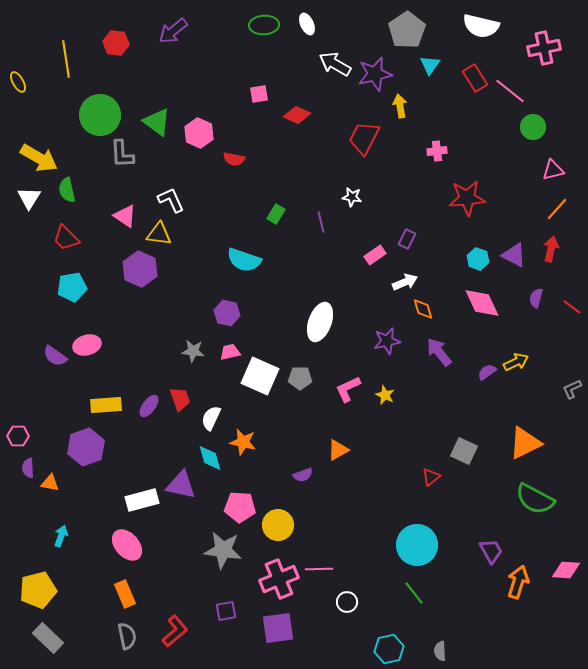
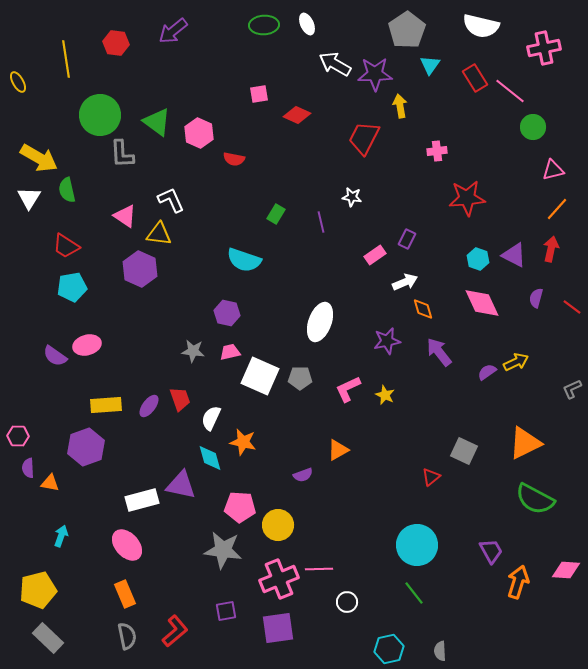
purple star at (375, 74): rotated 12 degrees clockwise
red trapezoid at (66, 238): moved 8 px down; rotated 12 degrees counterclockwise
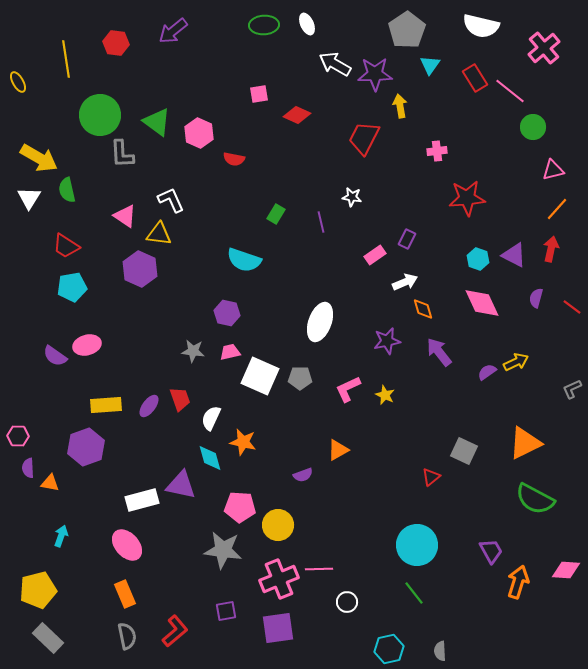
pink cross at (544, 48): rotated 28 degrees counterclockwise
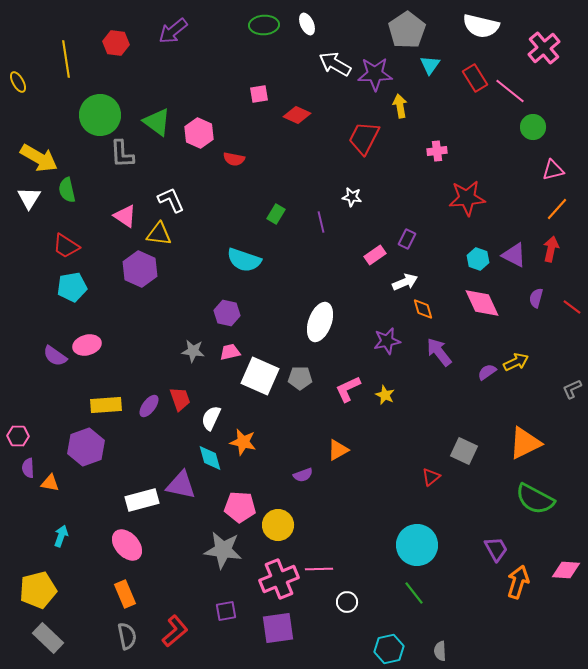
purple trapezoid at (491, 551): moved 5 px right, 2 px up
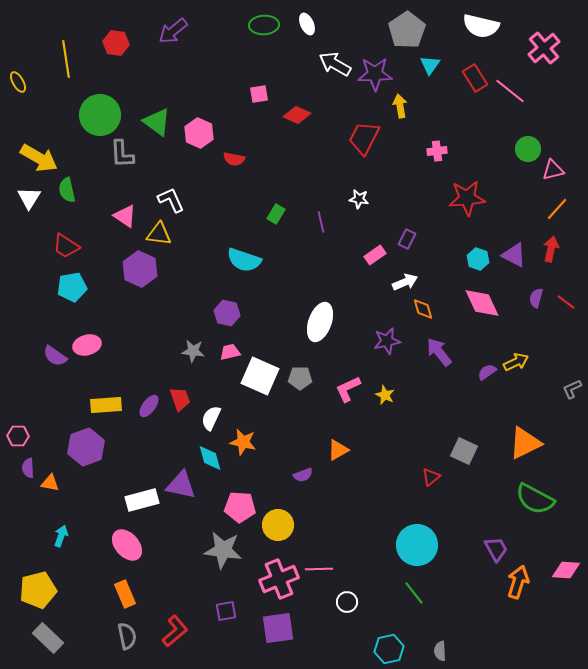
green circle at (533, 127): moved 5 px left, 22 px down
white star at (352, 197): moved 7 px right, 2 px down
red line at (572, 307): moved 6 px left, 5 px up
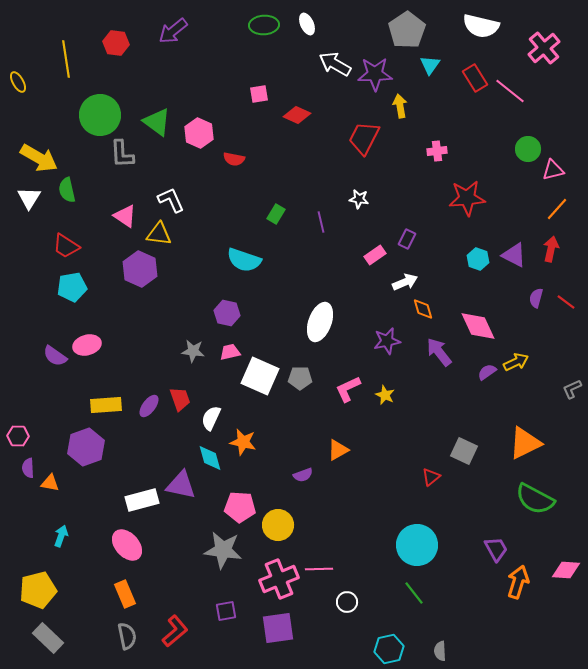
pink diamond at (482, 303): moved 4 px left, 23 px down
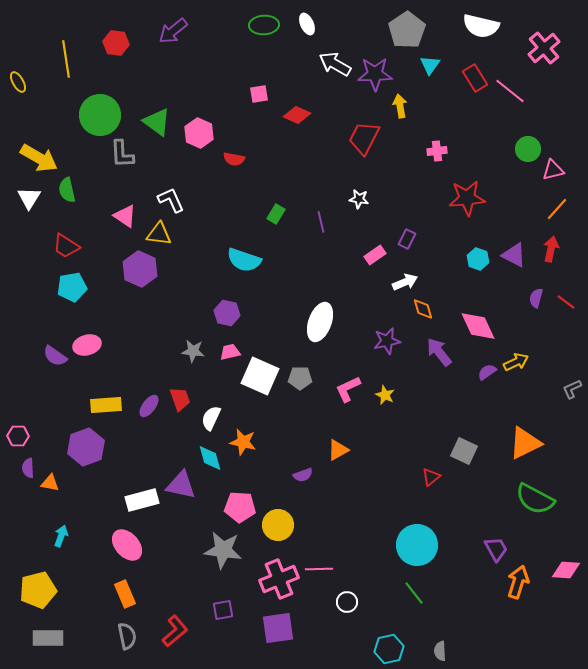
purple square at (226, 611): moved 3 px left, 1 px up
gray rectangle at (48, 638): rotated 44 degrees counterclockwise
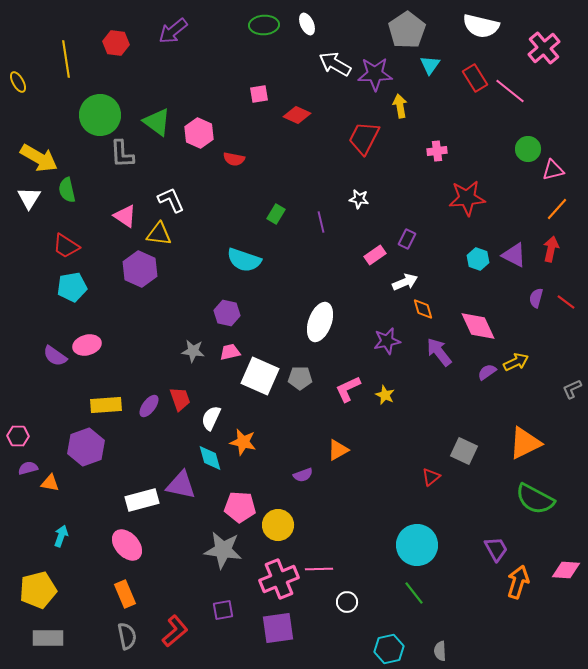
purple semicircle at (28, 468): rotated 78 degrees clockwise
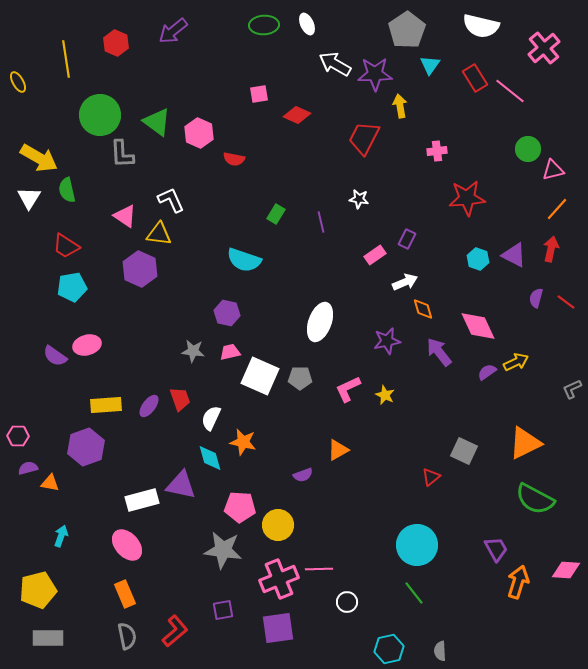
red hexagon at (116, 43): rotated 15 degrees clockwise
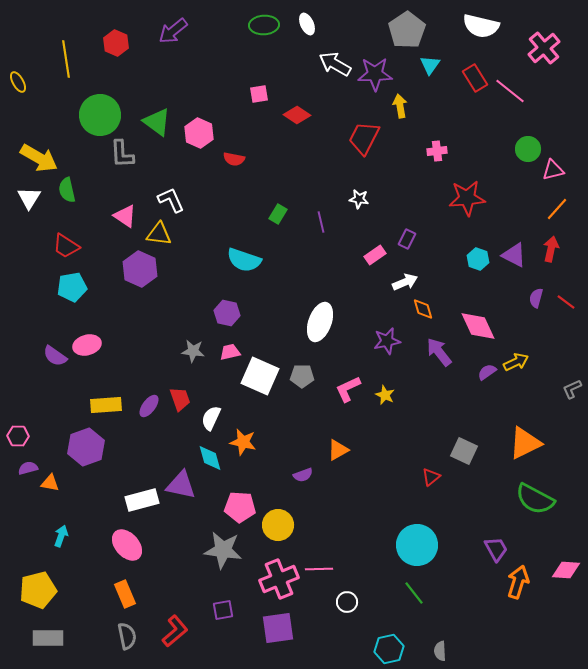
red diamond at (297, 115): rotated 8 degrees clockwise
green rectangle at (276, 214): moved 2 px right
gray pentagon at (300, 378): moved 2 px right, 2 px up
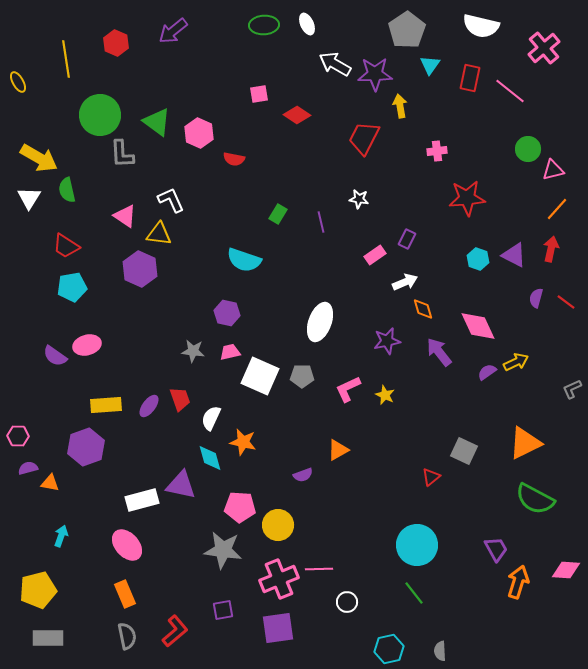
red rectangle at (475, 78): moved 5 px left; rotated 44 degrees clockwise
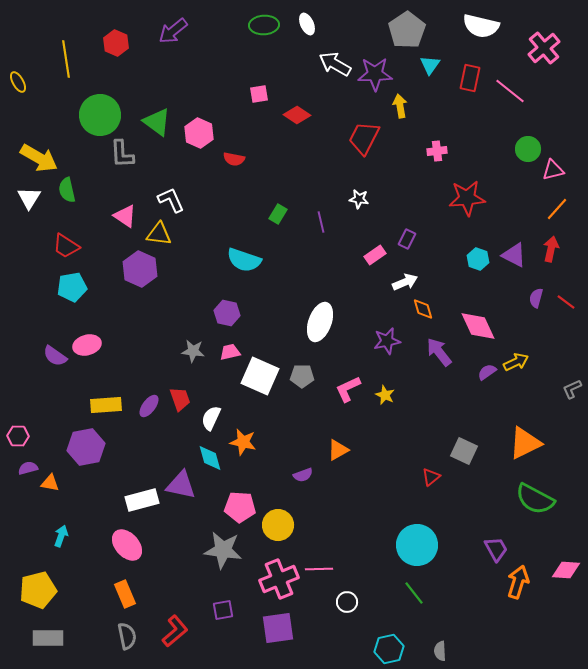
purple hexagon at (86, 447): rotated 9 degrees clockwise
